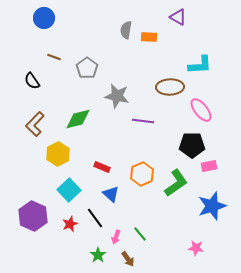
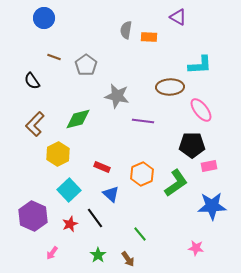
gray pentagon: moved 1 px left, 3 px up
blue star: rotated 16 degrees clockwise
pink arrow: moved 64 px left, 16 px down; rotated 16 degrees clockwise
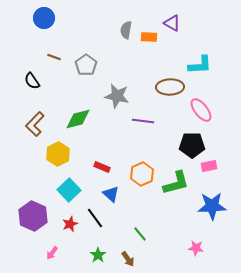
purple triangle: moved 6 px left, 6 px down
green L-shape: rotated 20 degrees clockwise
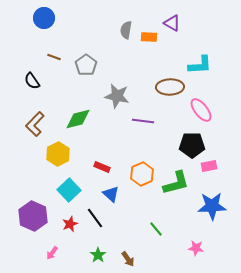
green line: moved 16 px right, 5 px up
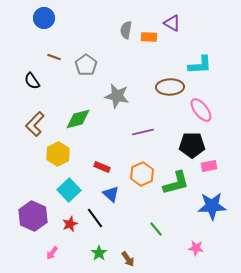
purple line: moved 11 px down; rotated 20 degrees counterclockwise
green star: moved 1 px right, 2 px up
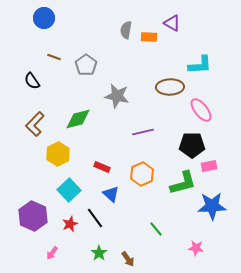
green L-shape: moved 7 px right
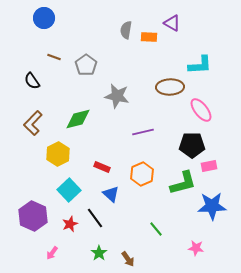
brown L-shape: moved 2 px left, 1 px up
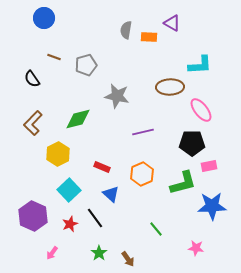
gray pentagon: rotated 20 degrees clockwise
black semicircle: moved 2 px up
black pentagon: moved 2 px up
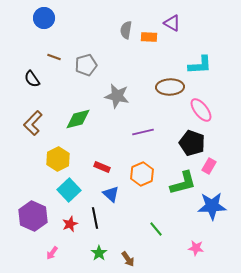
black pentagon: rotated 20 degrees clockwise
yellow hexagon: moved 5 px down
pink rectangle: rotated 49 degrees counterclockwise
black line: rotated 25 degrees clockwise
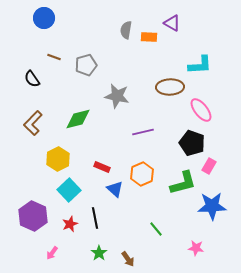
blue triangle: moved 4 px right, 5 px up
